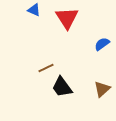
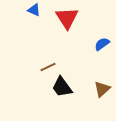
brown line: moved 2 px right, 1 px up
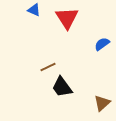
brown triangle: moved 14 px down
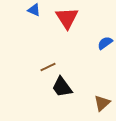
blue semicircle: moved 3 px right, 1 px up
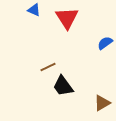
black trapezoid: moved 1 px right, 1 px up
brown triangle: rotated 12 degrees clockwise
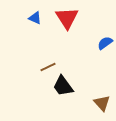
blue triangle: moved 1 px right, 8 px down
brown triangle: rotated 42 degrees counterclockwise
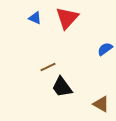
red triangle: rotated 15 degrees clockwise
blue semicircle: moved 6 px down
black trapezoid: moved 1 px left, 1 px down
brown triangle: moved 1 px left, 1 px down; rotated 18 degrees counterclockwise
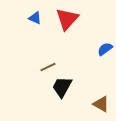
red triangle: moved 1 px down
black trapezoid: rotated 65 degrees clockwise
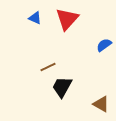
blue semicircle: moved 1 px left, 4 px up
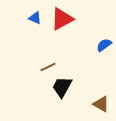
red triangle: moved 5 px left; rotated 20 degrees clockwise
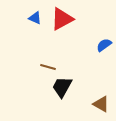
brown line: rotated 42 degrees clockwise
